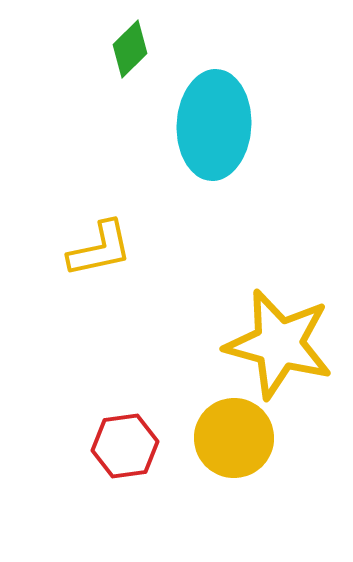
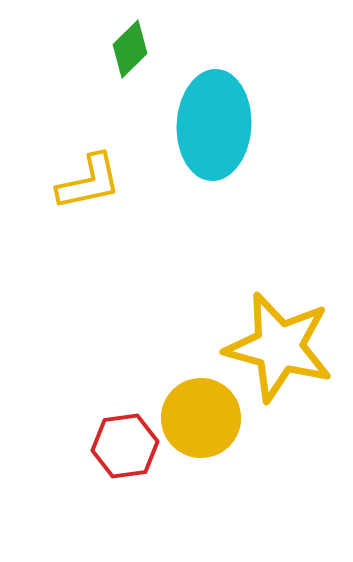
yellow L-shape: moved 11 px left, 67 px up
yellow star: moved 3 px down
yellow circle: moved 33 px left, 20 px up
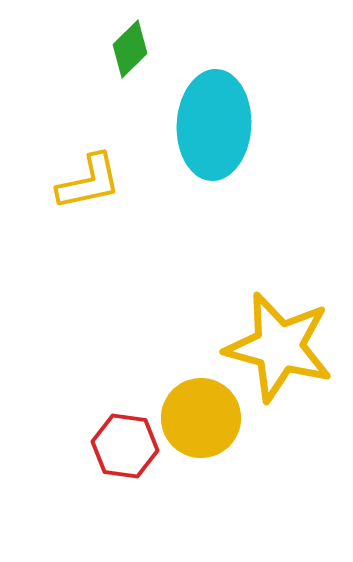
red hexagon: rotated 16 degrees clockwise
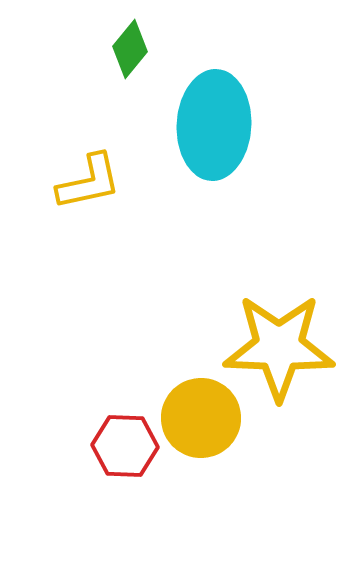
green diamond: rotated 6 degrees counterclockwise
yellow star: rotated 13 degrees counterclockwise
red hexagon: rotated 6 degrees counterclockwise
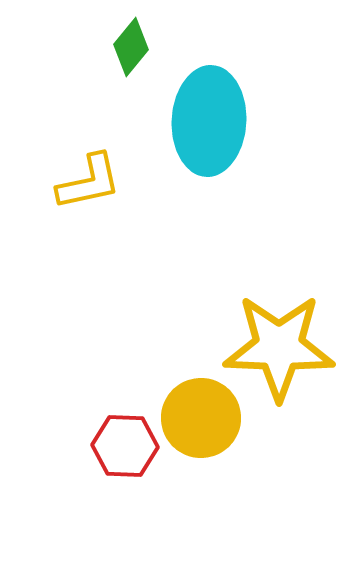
green diamond: moved 1 px right, 2 px up
cyan ellipse: moved 5 px left, 4 px up
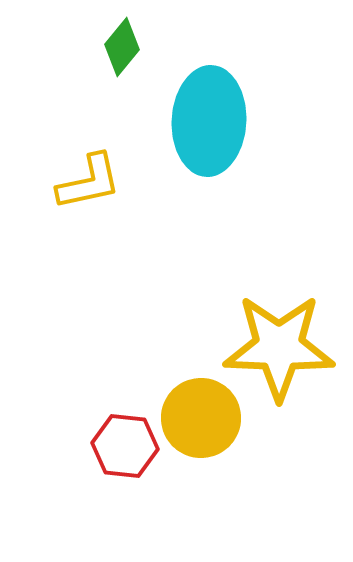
green diamond: moved 9 px left
red hexagon: rotated 4 degrees clockwise
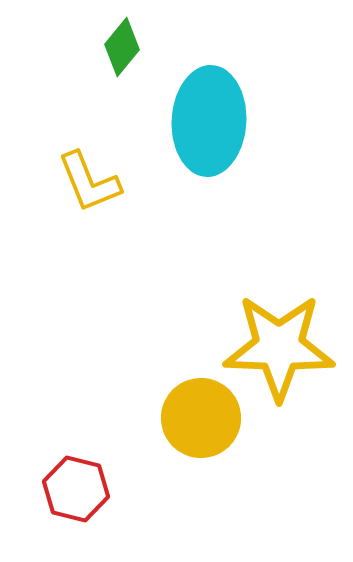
yellow L-shape: rotated 80 degrees clockwise
red hexagon: moved 49 px left, 43 px down; rotated 8 degrees clockwise
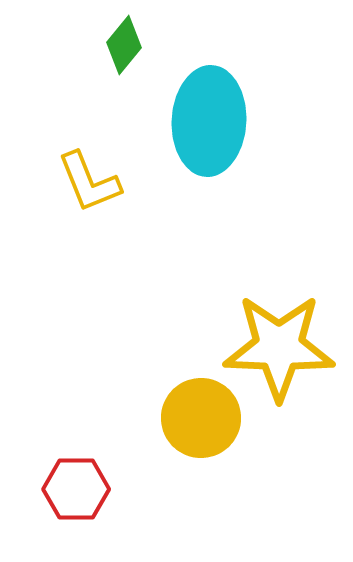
green diamond: moved 2 px right, 2 px up
red hexagon: rotated 14 degrees counterclockwise
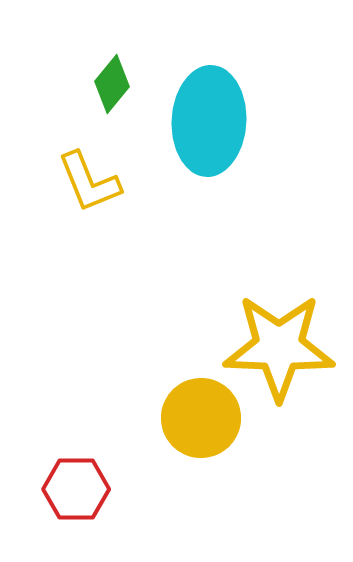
green diamond: moved 12 px left, 39 px down
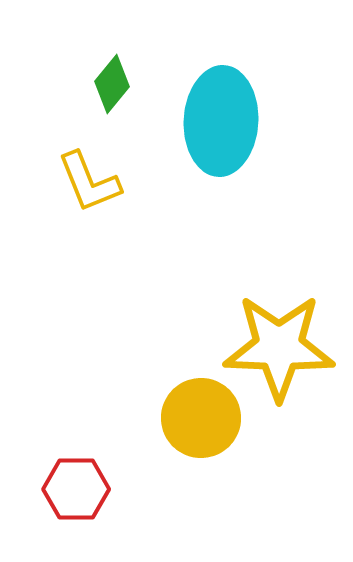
cyan ellipse: moved 12 px right
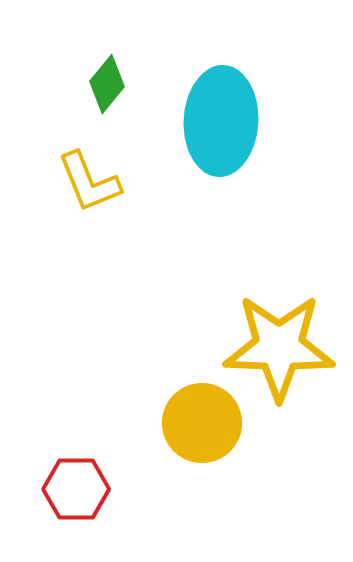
green diamond: moved 5 px left
yellow circle: moved 1 px right, 5 px down
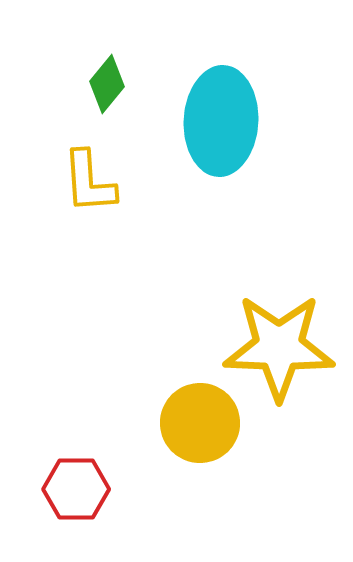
yellow L-shape: rotated 18 degrees clockwise
yellow circle: moved 2 px left
